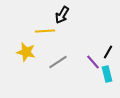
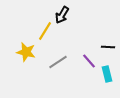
yellow line: rotated 54 degrees counterclockwise
black line: moved 5 px up; rotated 64 degrees clockwise
purple line: moved 4 px left, 1 px up
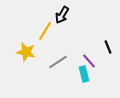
black line: rotated 64 degrees clockwise
cyan rectangle: moved 23 px left
